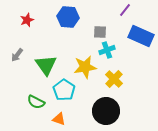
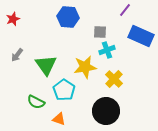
red star: moved 14 px left, 1 px up
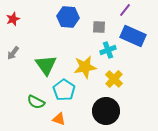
gray square: moved 1 px left, 5 px up
blue rectangle: moved 8 px left
cyan cross: moved 1 px right
gray arrow: moved 4 px left, 2 px up
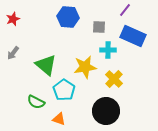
cyan cross: rotated 21 degrees clockwise
green triangle: rotated 15 degrees counterclockwise
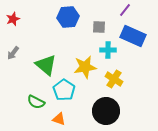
blue hexagon: rotated 10 degrees counterclockwise
yellow cross: rotated 12 degrees counterclockwise
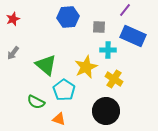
yellow star: moved 1 px right; rotated 15 degrees counterclockwise
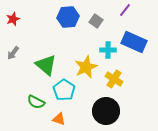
gray square: moved 3 px left, 6 px up; rotated 32 degrees clockwise
blue rectangle: moved 1 px right, 6 px down
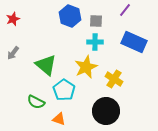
blue hexagon: moved 2 px right, 1 px up; rotated 25 degrees clockwise
gray square: rotated 32 degrees counterclockwise
cyan cross: moved 13 px left, 8 px up
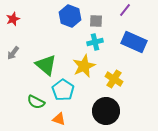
cyan cross: rotated 14 degrees counterclockwise
yellow star: moved 2 px left, 1 px up
cyan pentagon: moved 1 px left
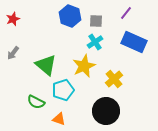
purple line: moved 1 px right, 3 px down
cyan cross: rotated 21 degrees counterclockwise
yellow cross: rotated 18 degrees clockwise
cyan pentagon: rotated 20 degrees clockwise
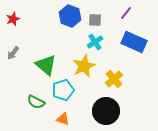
gray square: moved 1 px left, 1 px up
orange triangle: moved 4 px right
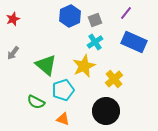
blue hexagon: rotated 15 degrees clockwise
gray square: rotated 24 degrees counterclockwise
